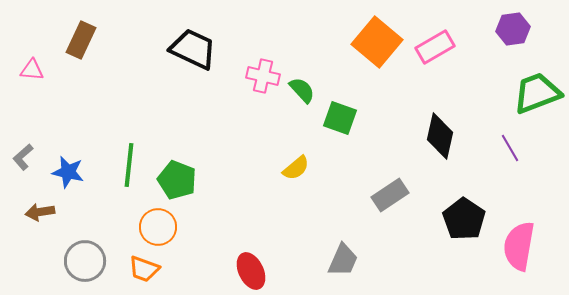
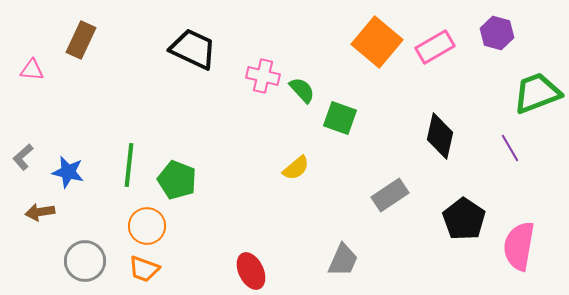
purple hexagon: moved 16 px left, 4 px down; rotated 24 degrees clockwise
orange circle: moved 11 px left, 1 px up
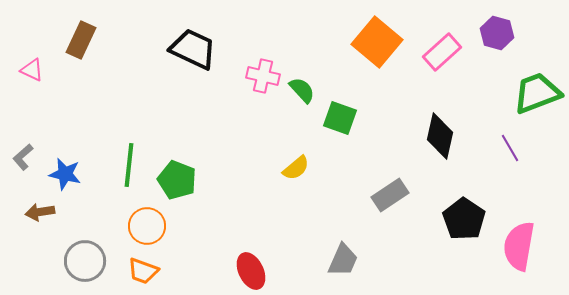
pink rectangle: moved 7 px right, 5 px down; rotated 12 degrees counterclockwise
pink triangle: rotated 20 degrees clockwise
blue star: moved 3 px left, 2 px down
orange trapezoid: moved 1 px left, 2 px down
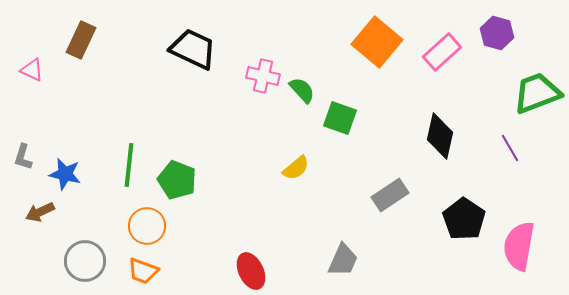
gray L-shape: rotated 32 degrees counterclockwise
brown arrow: rotated 16 degrees counterclockwise
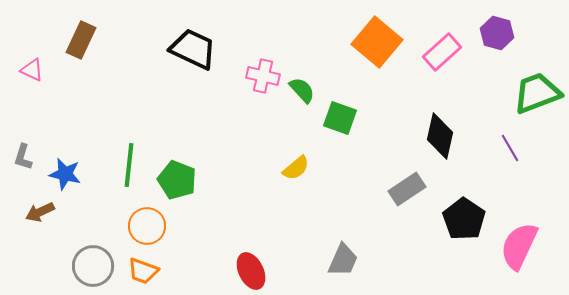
gray rectangle: moved 17 px right, 6 px up
pink semicircle: rotated 15 degrees clockwise
gray circle: moved 8 px right, 5 px down
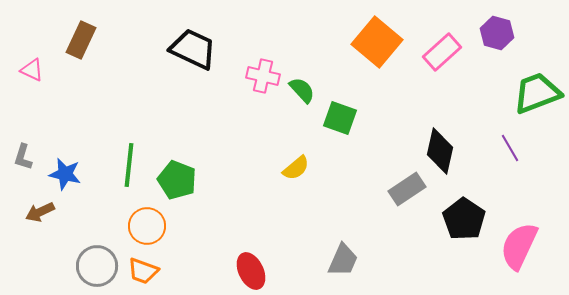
black diamond: moved 15 px down
gray circle: moved 4 px right
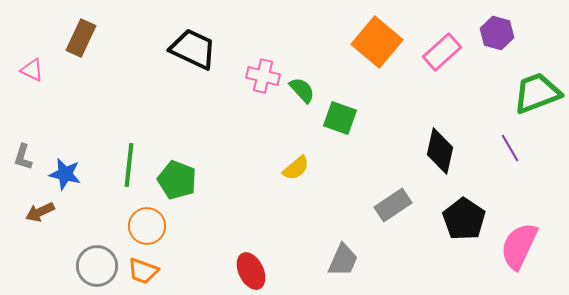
brown rectangle: moved 2 px up
gray rectangle: moved 14 px left, 16 px down
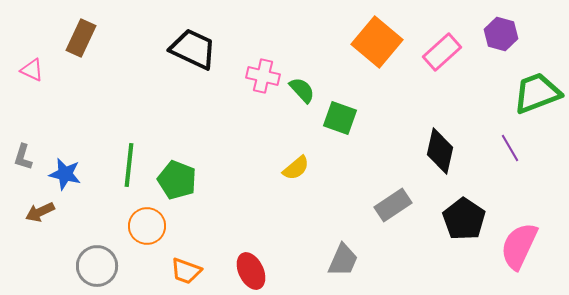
purple hexagon: moved 4 px right, 1 px down
orange trapezoid: moved 43 px right
